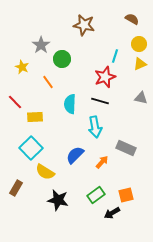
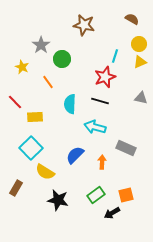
yellow triangle: moved 2 px up
cyan arrow: rotated 115 degrees clockwise
orange arrow: rotated 40 degrees counterclockwise
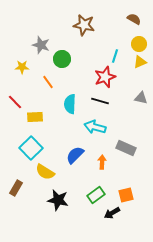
brown semicircle: moved 2 px right
gray star: rotated 18 degrees counterclockwise
yellow star: rotated 24 degrees counterclockwise
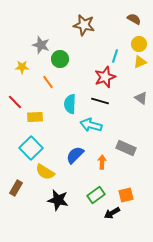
green circle: moved 2 px left
gray triangle: rotated 24 degrees clockwise
cyan arrow: moved 4 px left, 2 px up
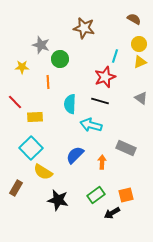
brown star: moved 3 px down
orange line: rotated 32 degrees clockwise
yellow semicircle: moved 2 px left
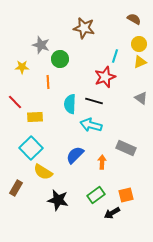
black line: moved 6 px left
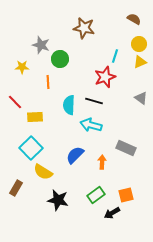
cyan semicircle: moved 1 px left, 1 px down
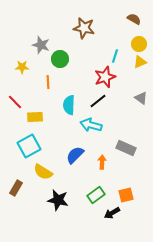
black line: moved 4 px right; rotated 54 degrees counterclockwise
cyan square: moved 2 px left, 2 px up; rotated 15 degrees clockwise
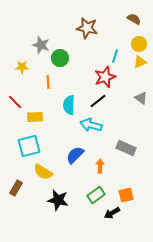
brown star: moved 3 px right
green circle: moved 1 px up
cyan square: rotated 15 degrees clockwise
orange arrow: moved 2 px left, 4 px down
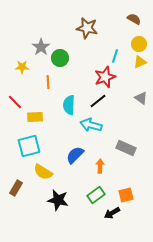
gray star: moved 2 px down; rotated 18 degrees clockwise
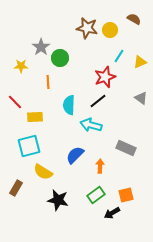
yellow circle: moved 29 px left, 14 px up
cyan line: moved 4 px right; rotated 16 degrees clockwise
yellow star: moved 1 px left, 1 px up
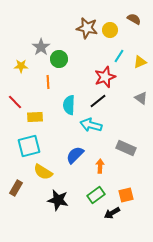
green circle: moved 1 px left, 1 px down
